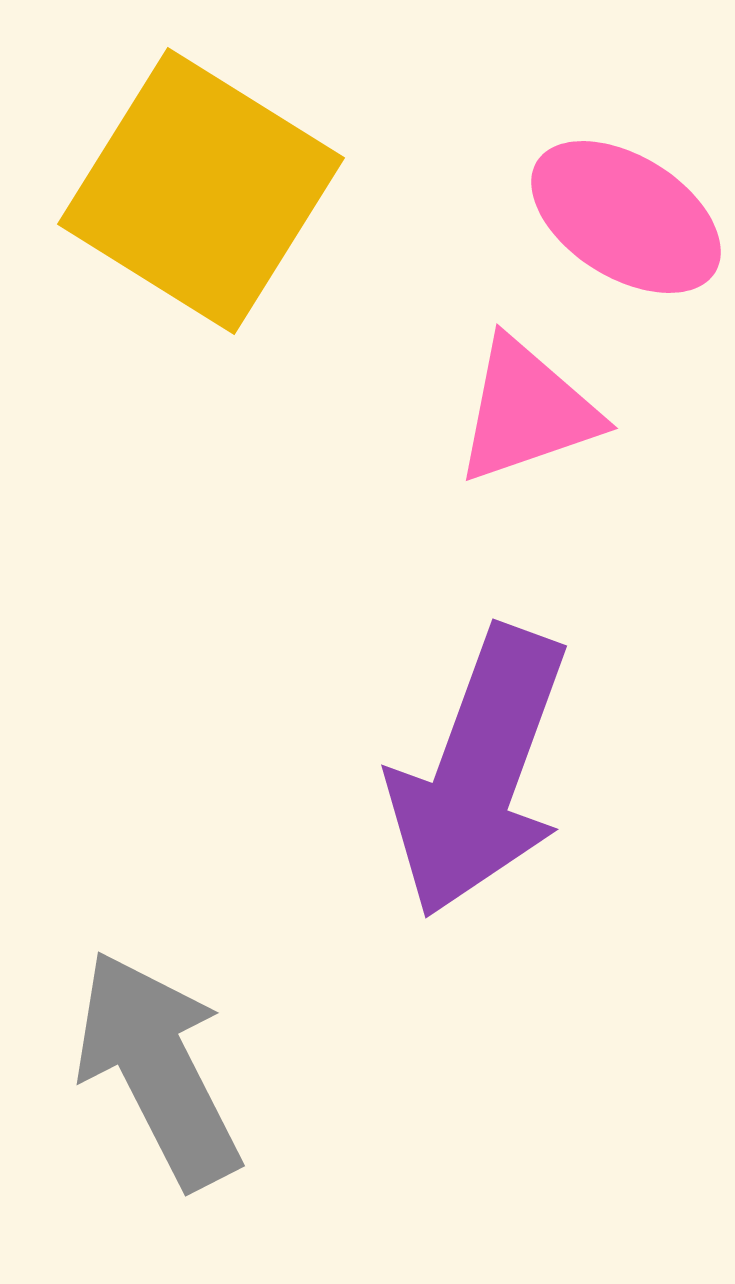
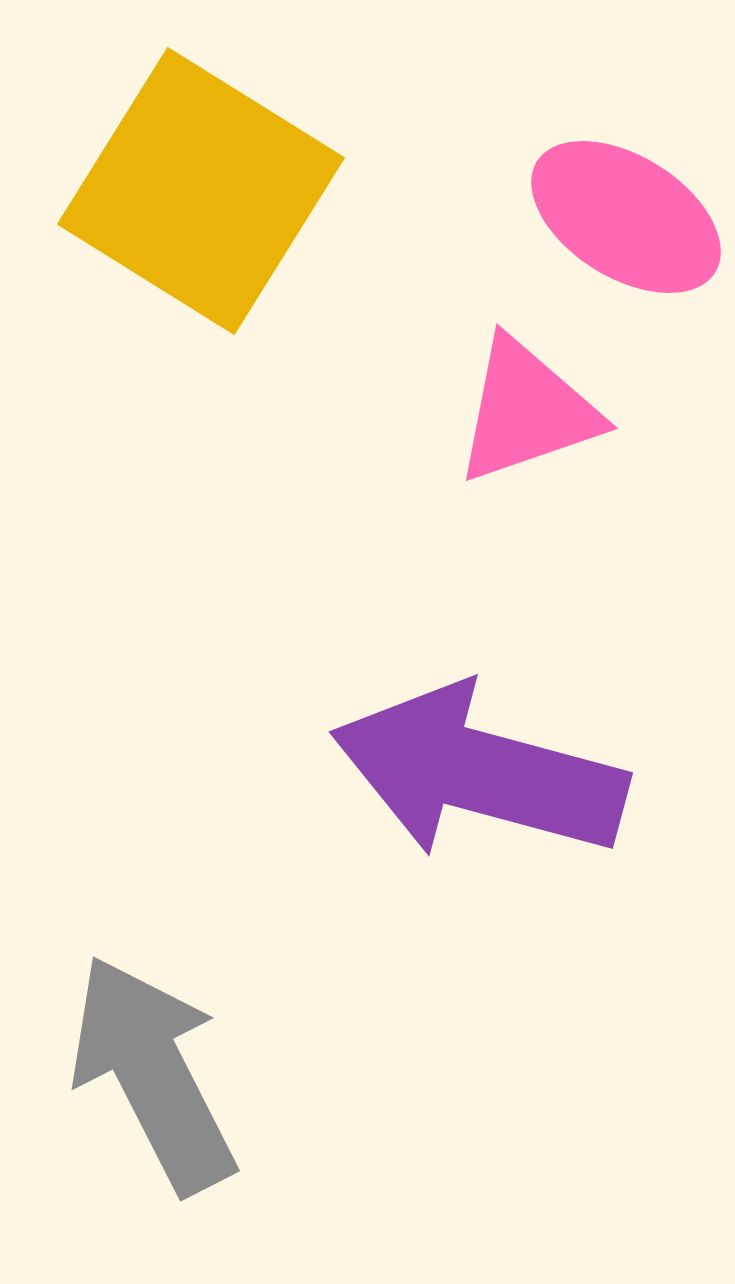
purple arrow: rotated 85 degrees clockwise
gray arrow: moved 5 px left, 5 px down
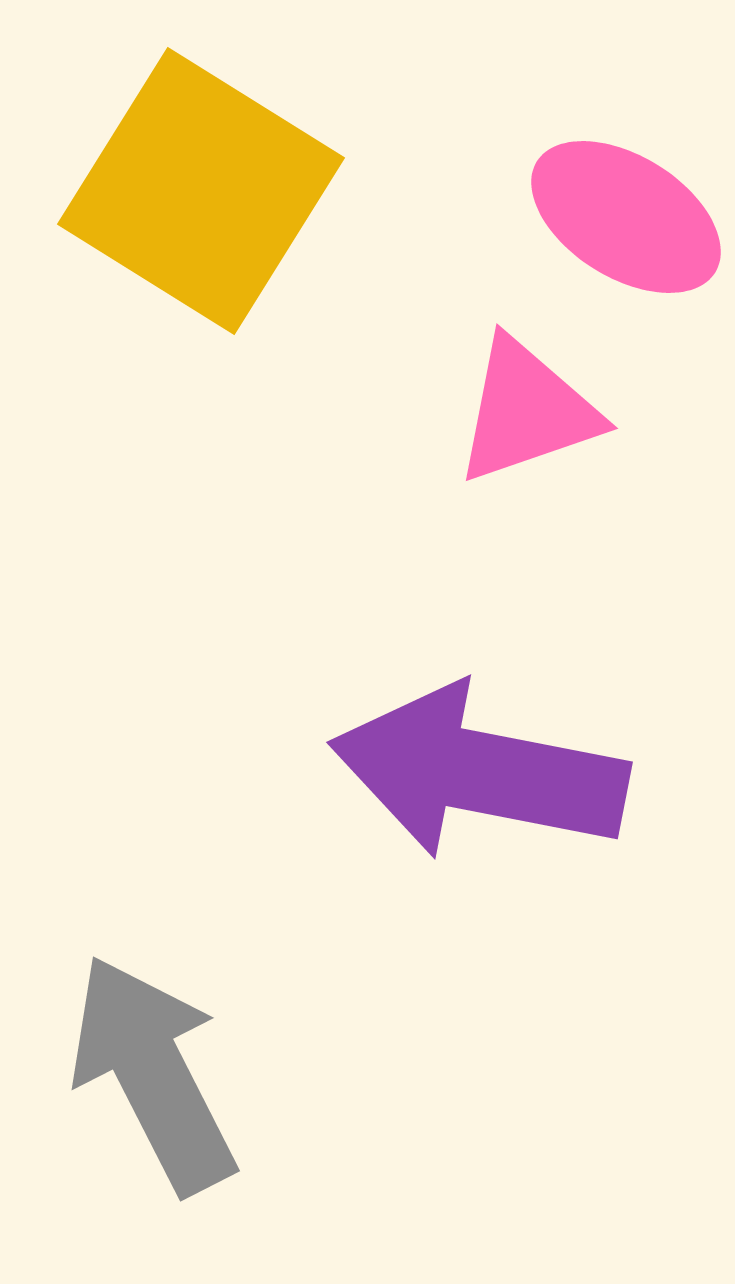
purple arrow: rotated 4 degrees counterclockwise
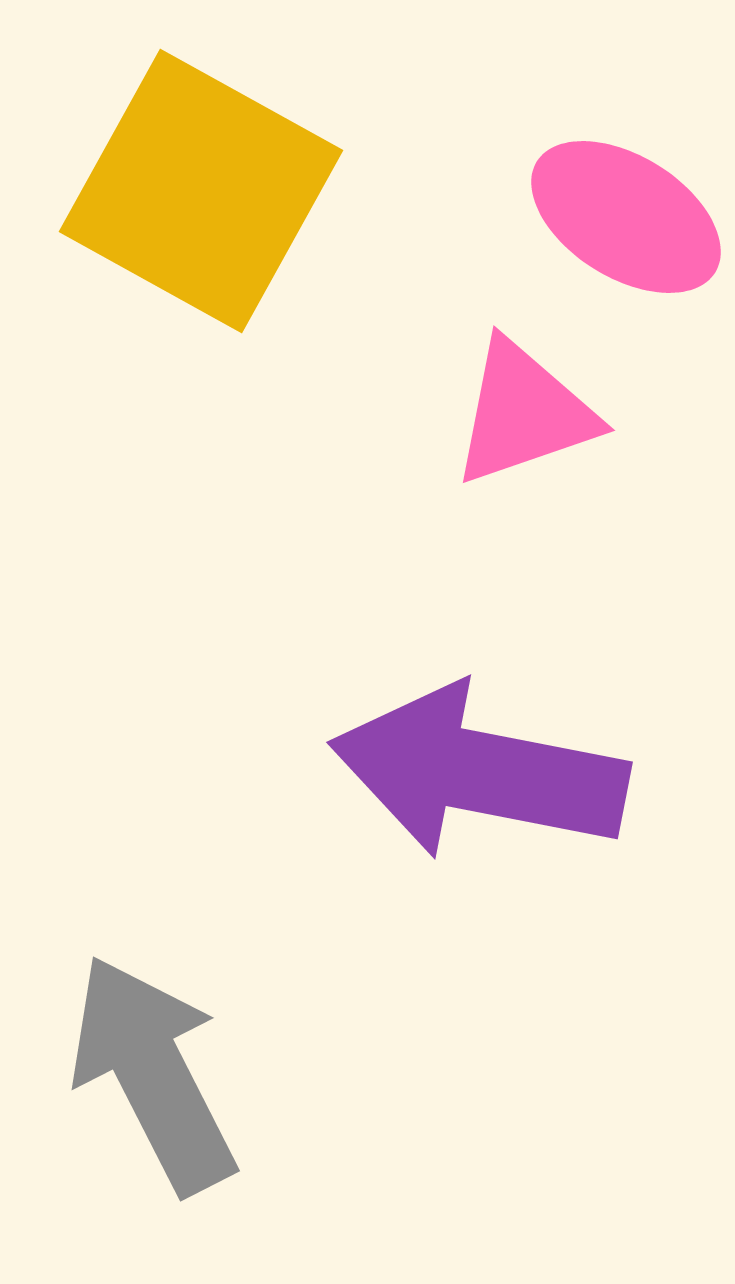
yellow square: rotated 3 degrees counterclockwise
pink triangle: moved 3 px left, 2 px down
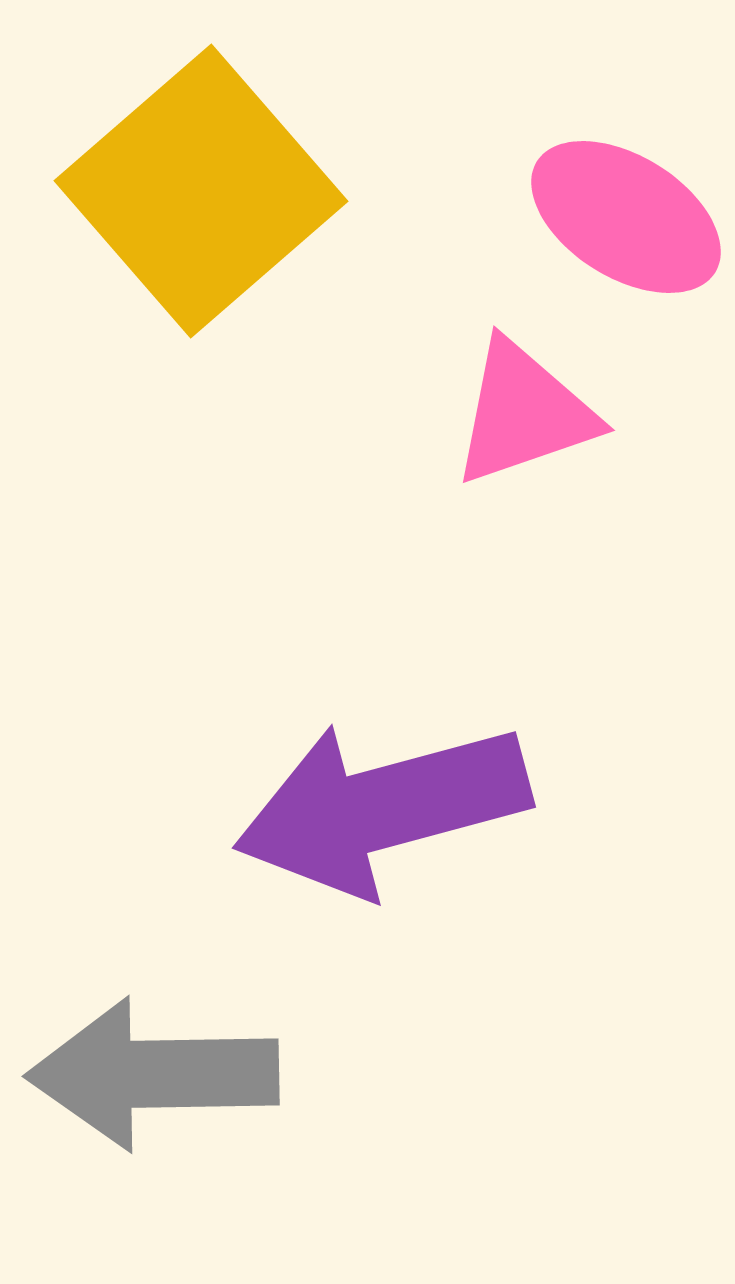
yellow square: rotated 20 degrees clockwise
purple arrow: moved 97 px left, 36 px down; rotated 26 degrees counterclockwise
gray arrow: rotated 64 degrees counterclockwise
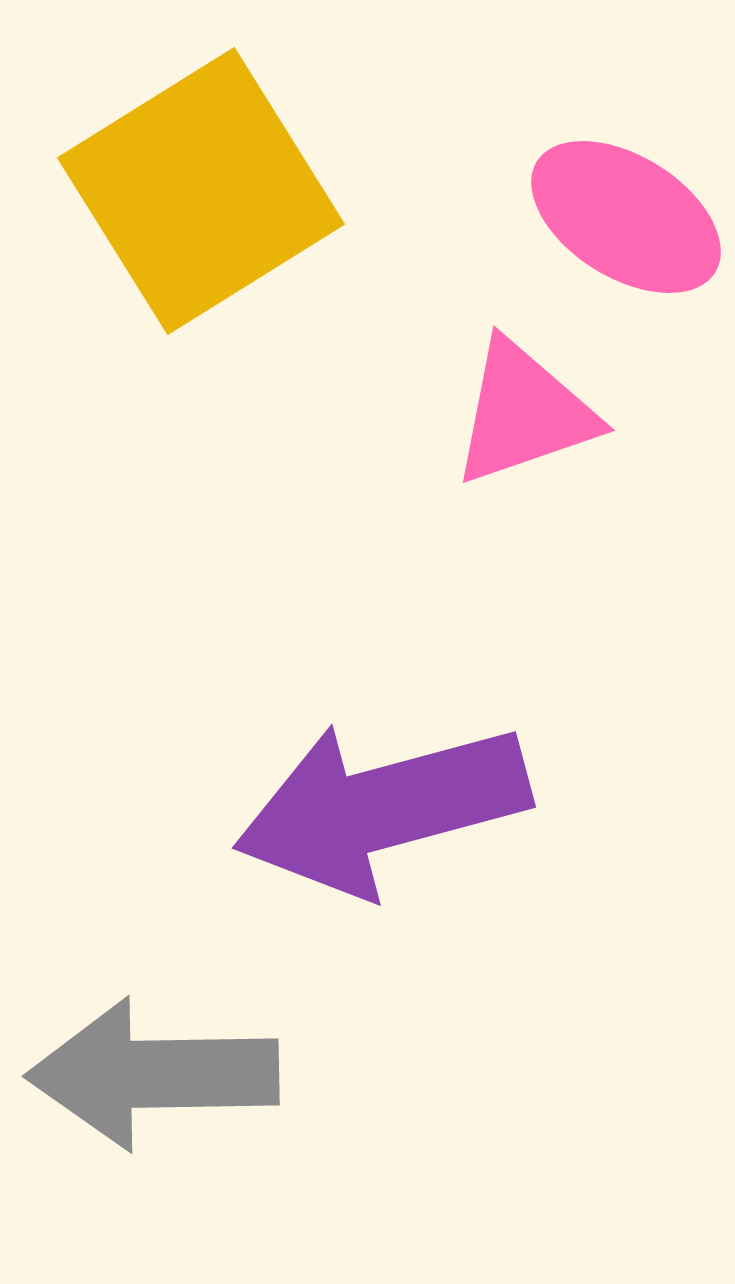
yellow square: rotated 9 degrees clockwise
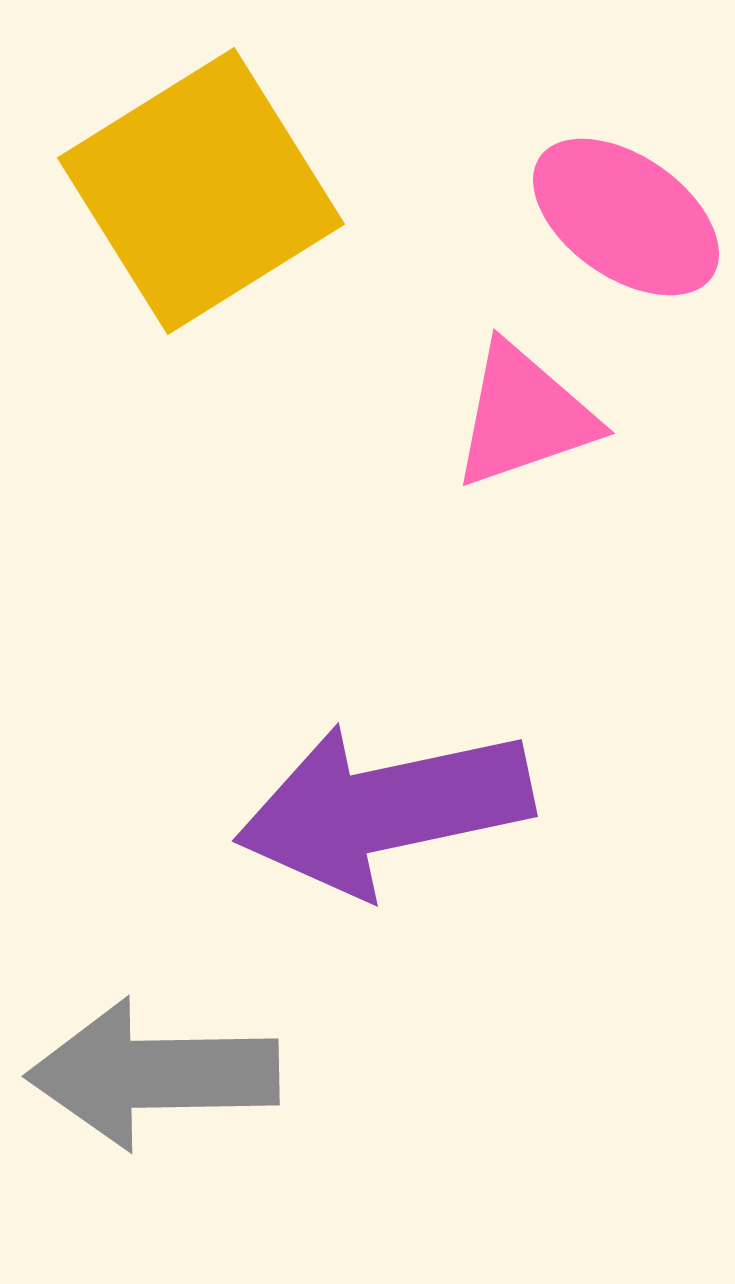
pink ellipse: rotated 3 degrees clockwise
pink triangle: moved 3 px down
purple arrow: moved 2 px right, 1 px down; rotated 3 degrees clockwise
